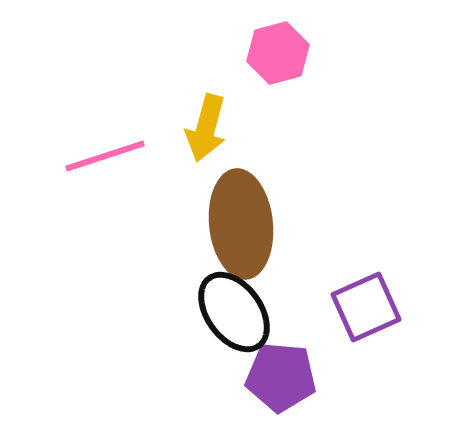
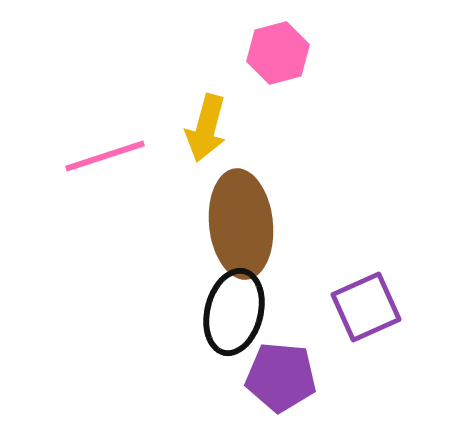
black ellipse: rotated 50 degrees clockwise
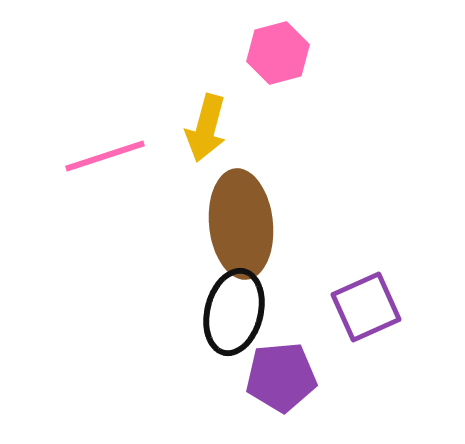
purple pentagon: rotated 10 degrees counterclockwise
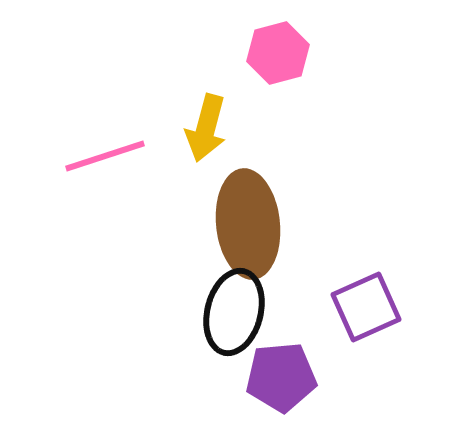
brown ellipse: moved 7 px right
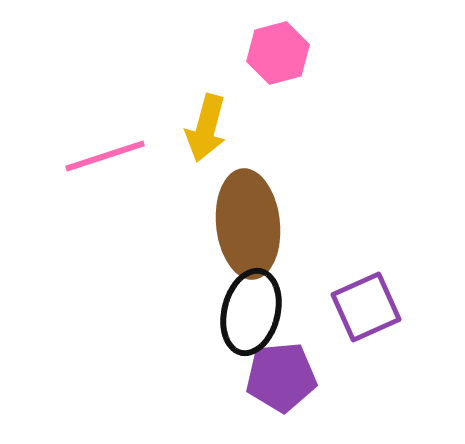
black ellipse: moved 17 px right
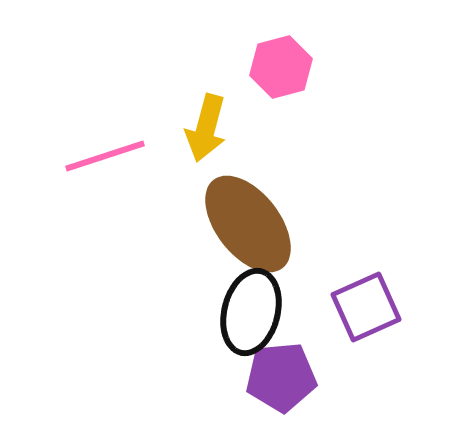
pink hexagon: moved 3 px right, 14 px down
brown ellipse: rotated 32 degrees counterclockwise
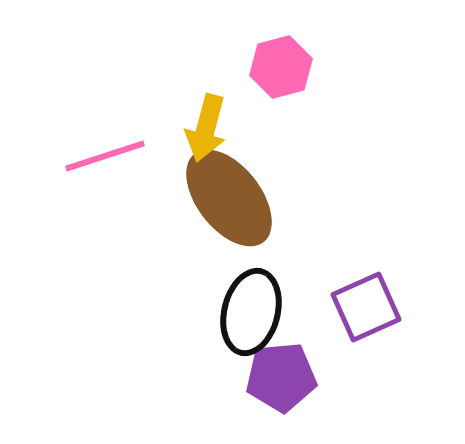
brown ellipse: moved 19 px left, 26 px up
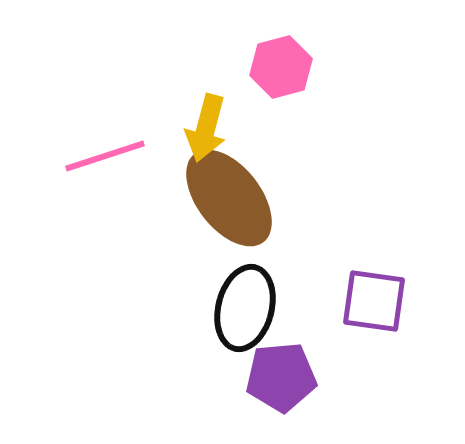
purple square: moved 8 px right, 6 px up; rotated 32 degrees clockwise
black ellipse: moved 6 px left, 4 px up
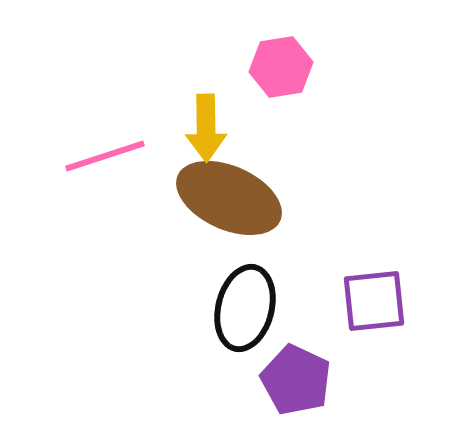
pink hexagon: rotated 6 degrees clockwise
yellow arrow: rotated 16 degrees counterclockwise
brown ellipse: rotated 28 degrees counterclockwise
purple square: rotated 14 degrees counterclockwise
purple pentagon: moved 15 px right, 3 px down; rotated 30 degrees clockwise
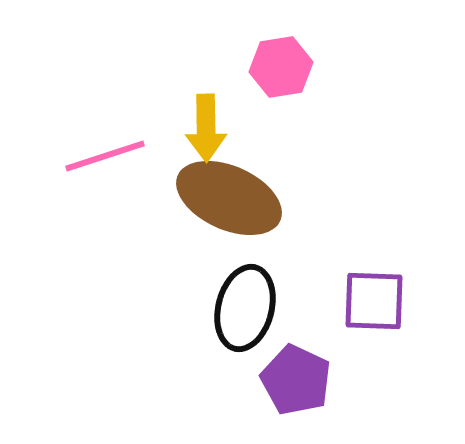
purple square: rotated 8 degrees clockwise
